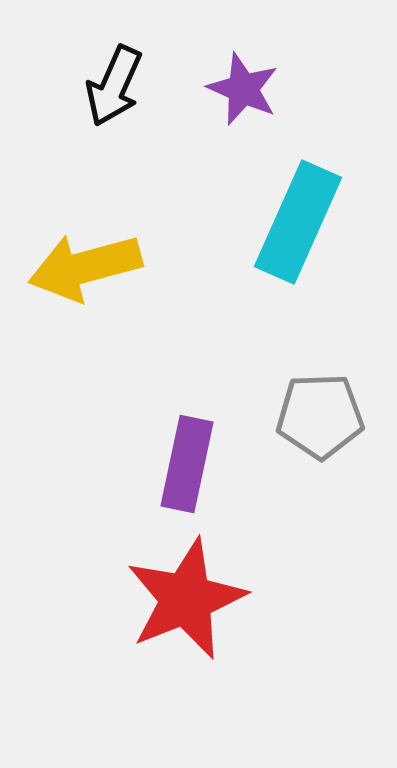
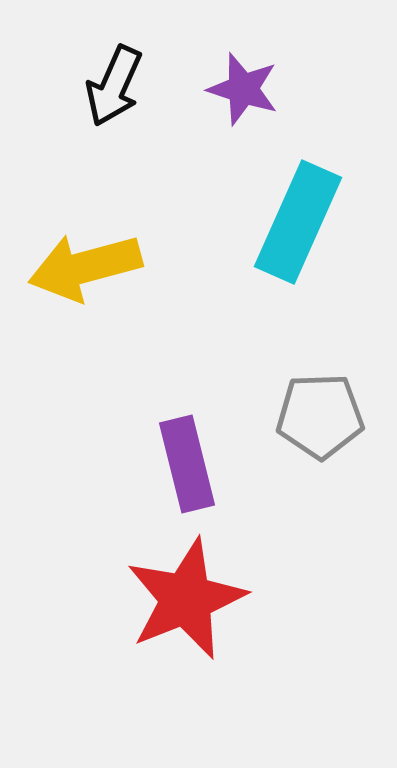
purple star: rotated 6 degrees counterclockwise
purple rectangle: rotated 26 degrees counterclockwise
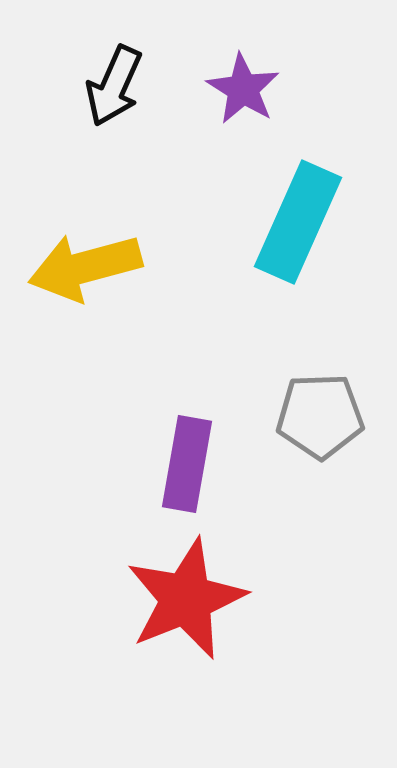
purple star: rotated 14 degrees clockwise
purple rectangle: rotated 24 degrees clockwise
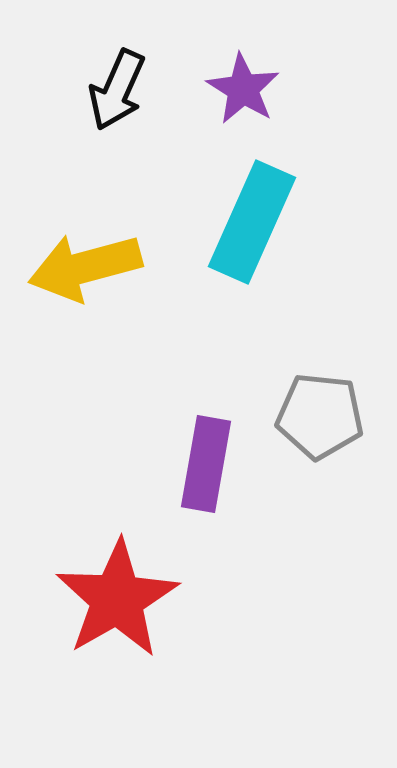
black arrow: moved 3 px right, 4 px down
cyan rectangle: moved 46 px left
gray pentagon: rotated 8 degrees clockwise
purple rectangle: moved 19 px right
red star: moved 69 px left; rotated 8 degrees counterclockwise
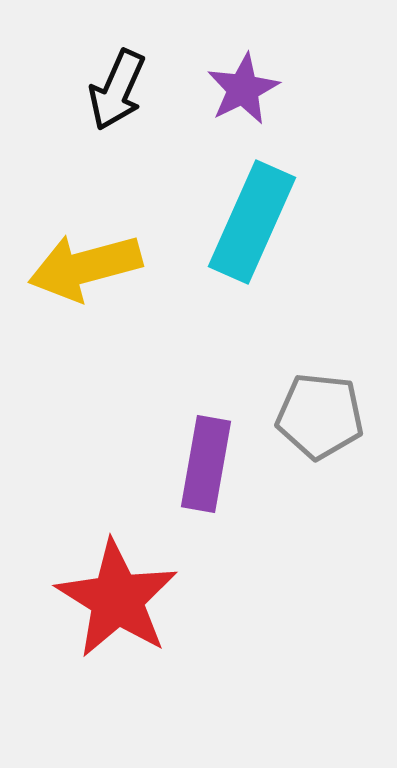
purple star: rotated 14 degrees clockwise
red star: rotated 10 degrees counterclockwise
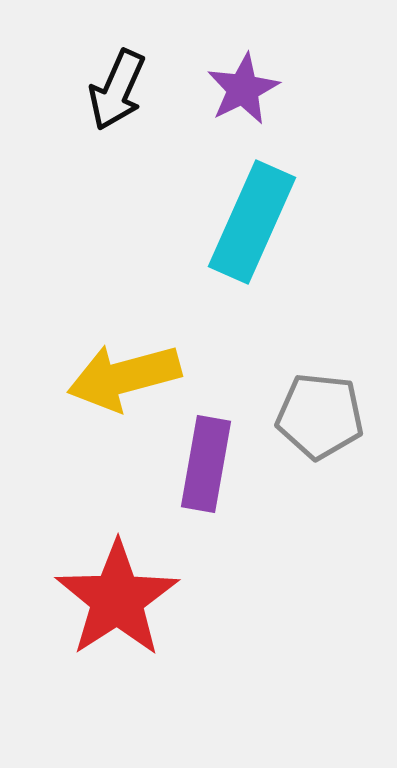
yellow arrow: moved 39 px right, 110 px down
red star: rotated 7 degrees clockwise
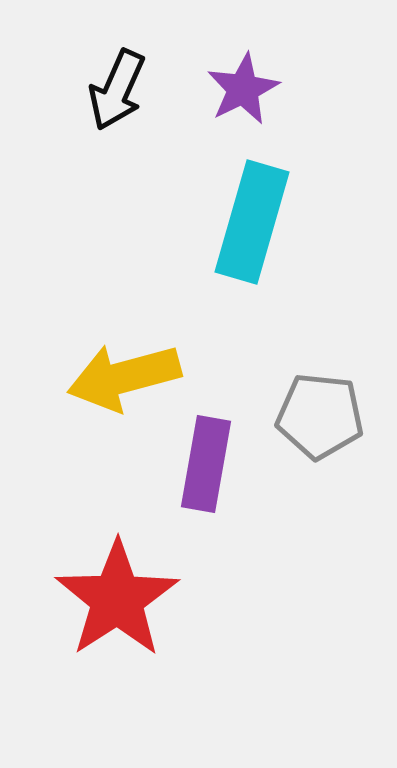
cyan rectangle: rotated 8 degrees counterclockwise
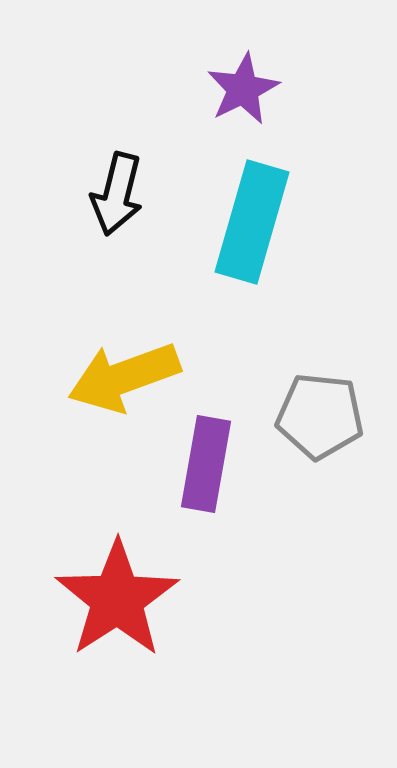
black arrow: moved 104 px down; rotated 10 degrees counterclockwise
yellow arrow: rotated 5 degrees counterclockwise
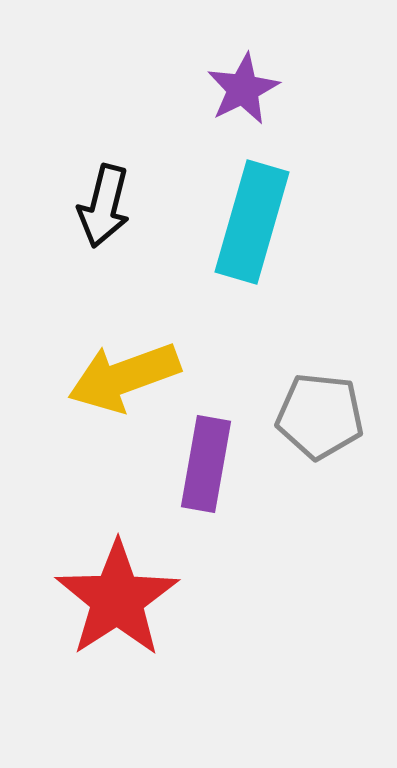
black arrow: moved 13 px left, 12 px down
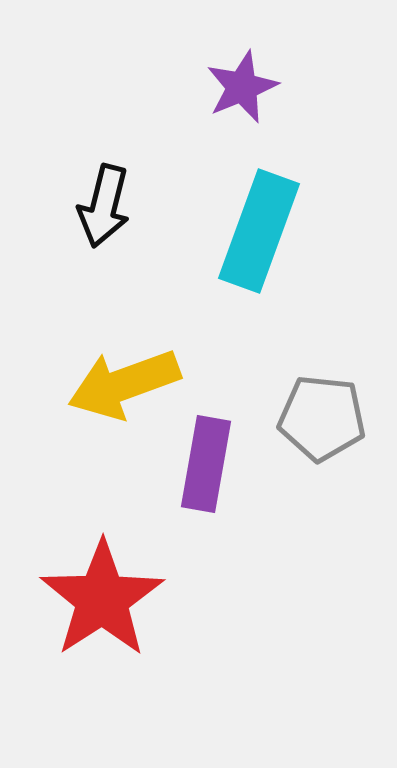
purple star: moved 1 px left, 2 px up; rotated 4 degrees clockwise
cyan rectangle: moved 7 px right, 9 px down; rotated 4 degrees clockwise
yellow arrow: moved 7 px down
gray pentagon: moved 2 px right, 2 px down
red star: moved 15 px left
